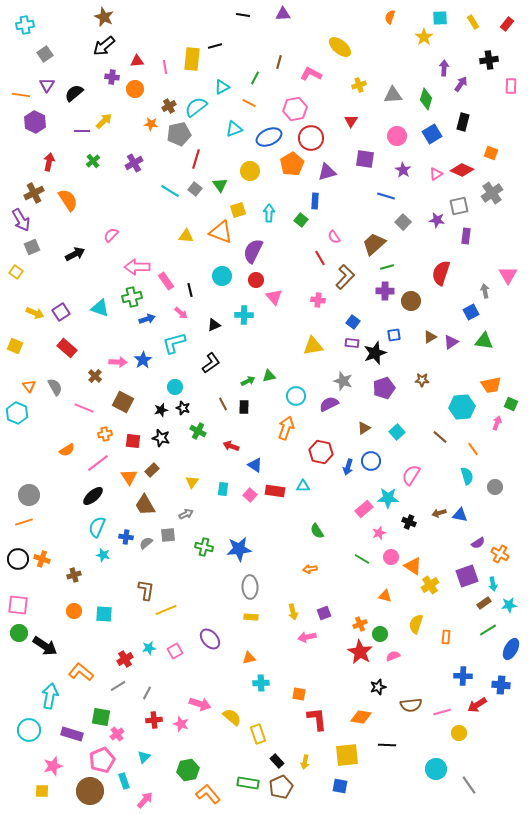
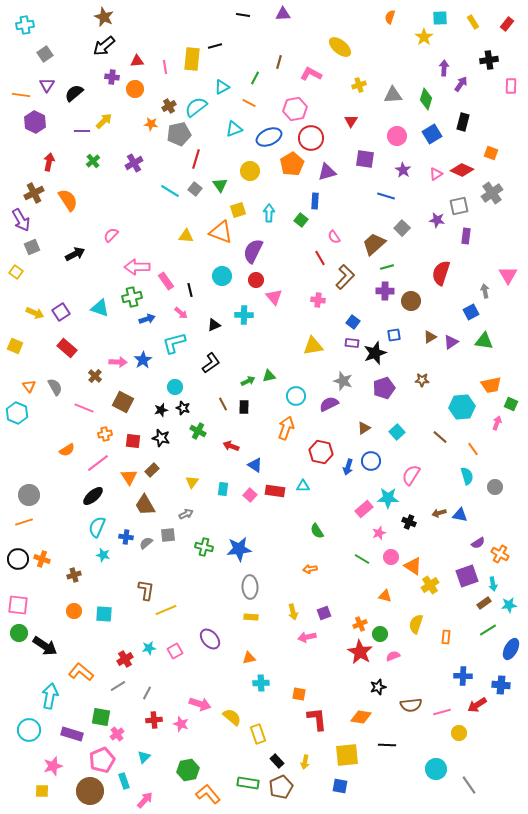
gray square at (403, 222): moved 1 px left, 6 px down
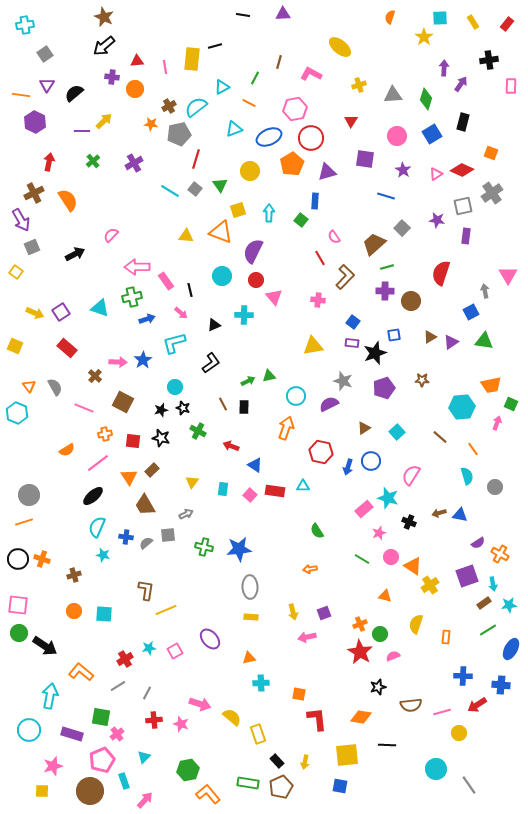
gray square at (459, 206): moved 4 px right
cyan star at (388, 498): rotated 15 degrees clockwise
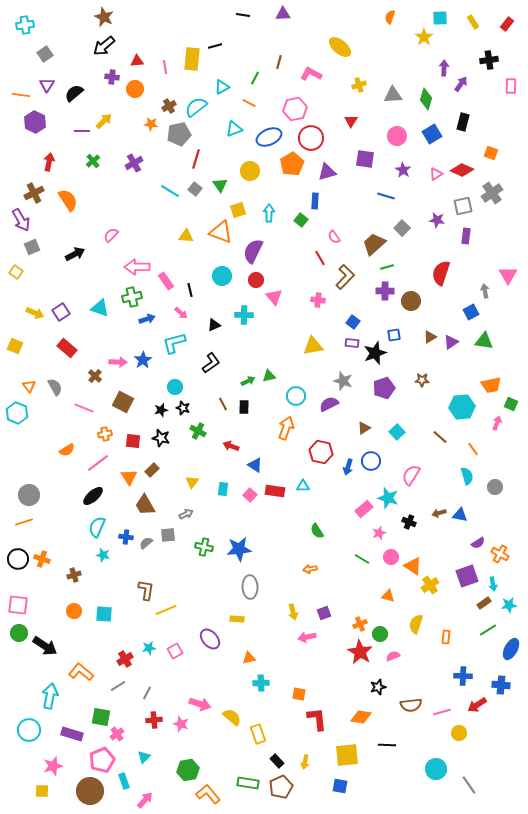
orange triangle at (385, 596): moved 3 px right
yellow rectangle at (251, 617): moved 14 px left, 2 px down
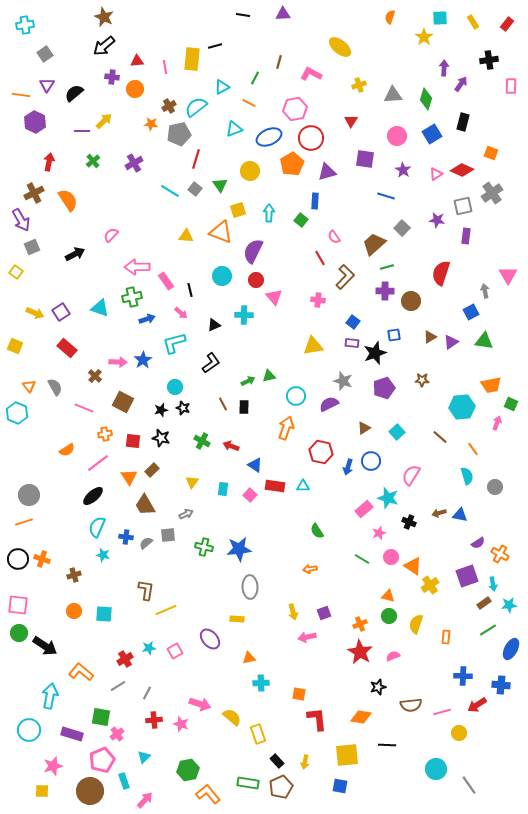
green cross at (198, 431): moved 4 px right, 10 px down
red rectangle at (275, 491): moved 5 px up
green circle at (380, 634): moved 9 px right, 18 px up
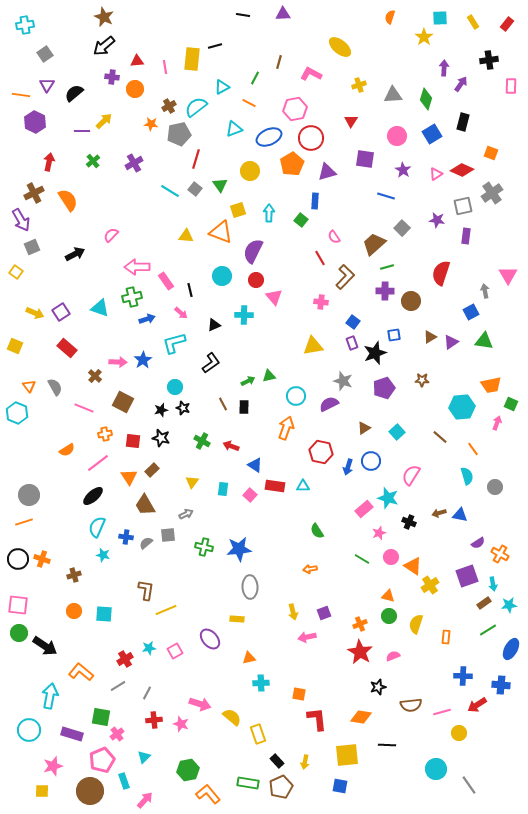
pink cross at (318, 300): moved 3 px right, 2 px down
purple rectangle at (352, 343): rotated 64 degrees clockwise
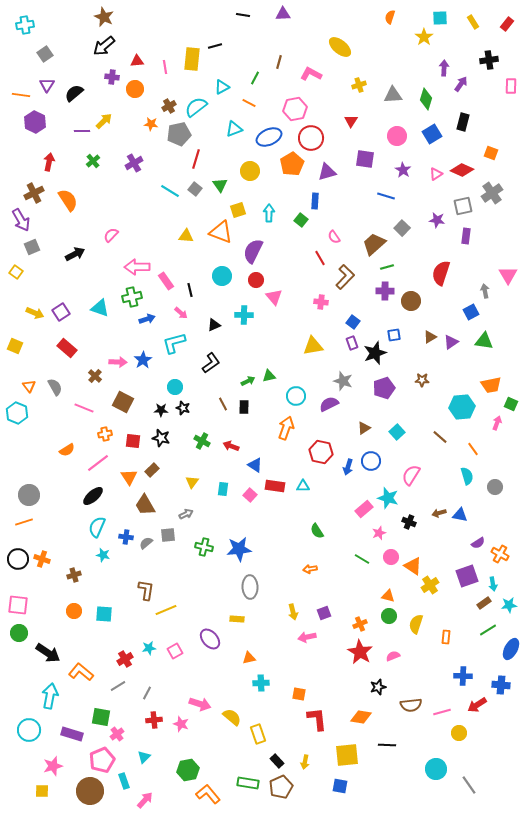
black star at (161, 410): rotated 16 degrees clockwise
black arrow at (45, 646): moved 3 px right, 7 px down
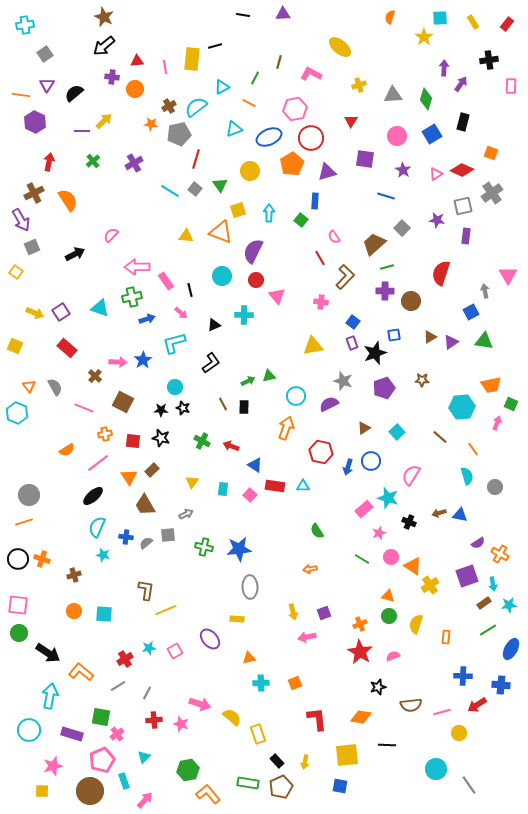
pink triangle at (274, 297): moved 3 px right, 1 px up
orange square at (299, 694): moved 4 px left, 11 px up; rotated 32 degrees counterclockwise
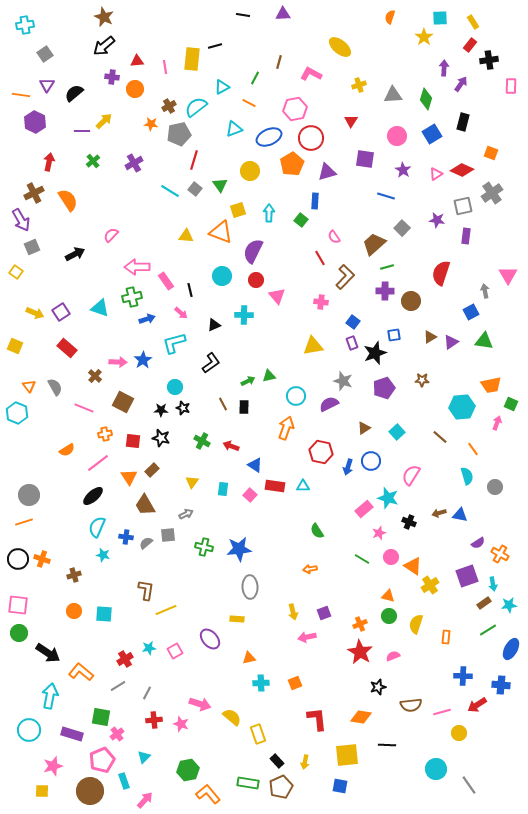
red rectangle at (507, 24): moved 37 px left, 21 px down
red line at (196, 159): moved 2 px left, 1 px down
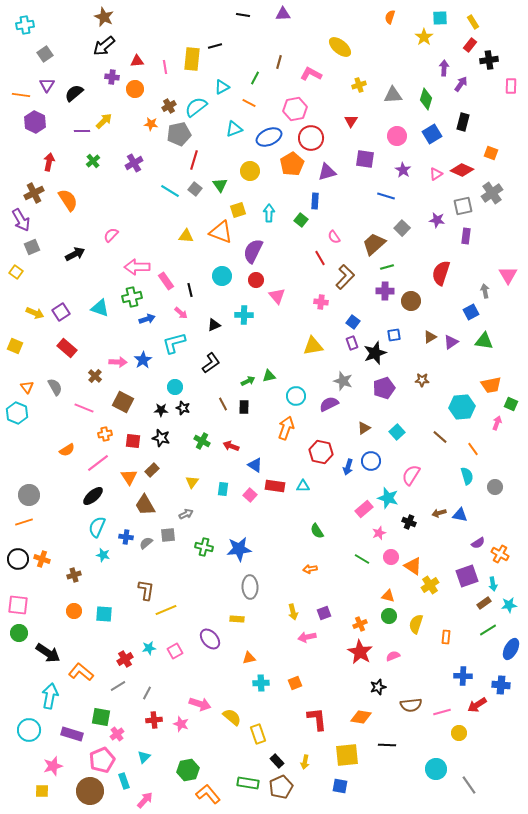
orange triangle at (29, 386): moved 2 px left, 1 px down
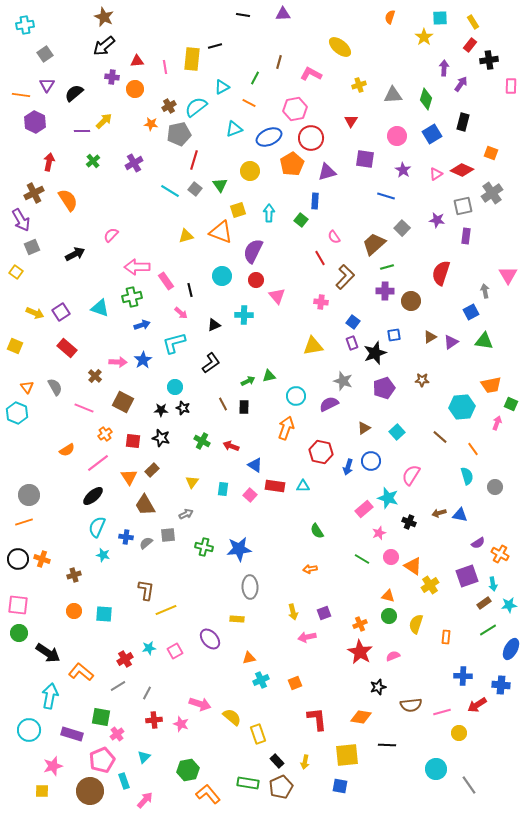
yellow triangle at (186, 236): rotated 21 degrees counterclockwise
blue arrow at (147, 319): moved 5 px left, 6 px down
orange cross at (105, 434): rotated 24 degrees counterclockwise
cyan cross at (261, 683): moved 3 px up; rotated 21 degrees counterclockwise
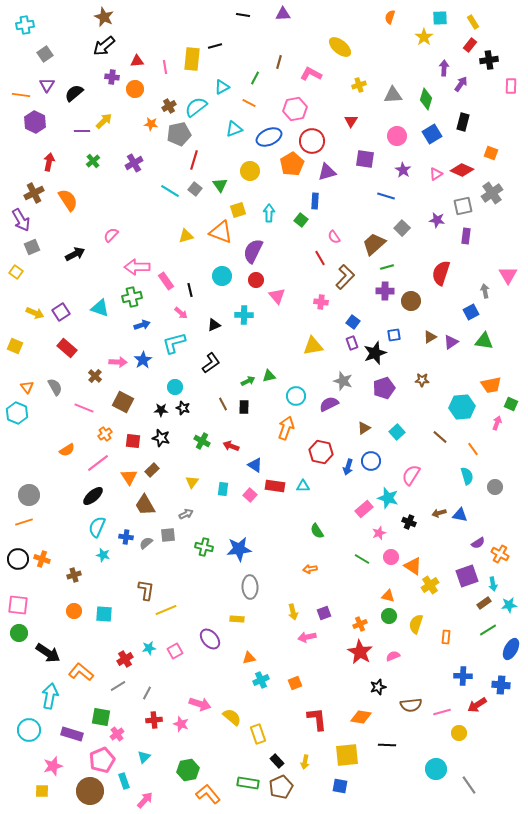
red circle at (311, 138): moved 1 px right, 3 px down
